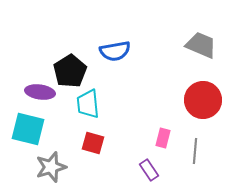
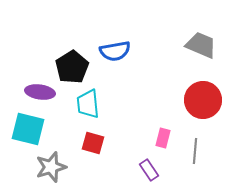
black pentagon: moved 2 px right, 4 px up
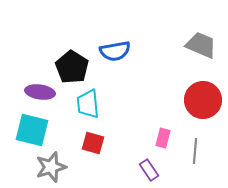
black pentagon: rotated 8 degrees counterclockwise
cyan square: moved 4 px right, 1 px down
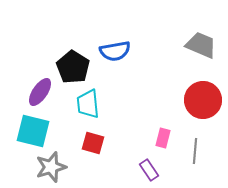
black pentagon: moved 1 px right
purple ellipse: rotated 64 degrees counterclockwise
cyan square: moved 1 px right, 1 px down
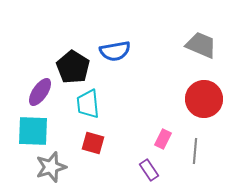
red circle: moved 1 px right, 1 px up
cyan square: rotated 12 degrees counterclockwise
pink rectangle: moved 1 px down; rotated 12 degrees clockwise
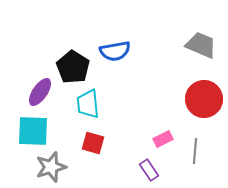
pink rectangle: rotated 36 degrees clockwise
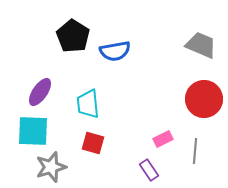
black pentagon: moved 31 px up
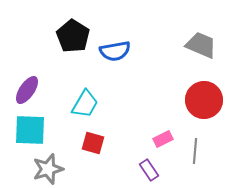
purple ellipse: moved 13 px left, 2 px up
red circle: moved 1 px down
cyan trapezoid: moved 3 px left; rotated 144 degrees counterclockwise
cyan square: moved 3 px left, 1 px up
gray star: moved 3 px left, 2 px down
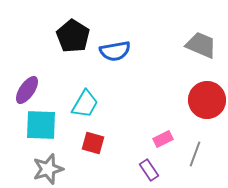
red circle: moved 3 px right
cyan square: moved 11 px right, 5 px up
gray line: moved 3 px down; rotated 15 degrees clockwise
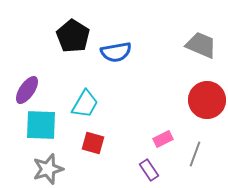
blue semicircle: moved 1 px right, 1 px down
